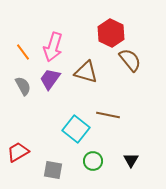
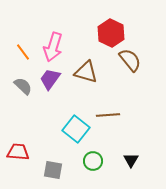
gray semicircle: rotated 18 degrees counterclockwise
brown line: rotated 15 degrees counterclockwise
red trapezoid: rotated 35 degrees clockwise
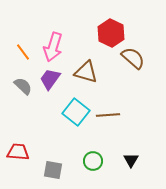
brown semicircle: moved 3 px right, 2 px up; rotated 10 degrees counterclockwise
cyan square: moved 17 px up
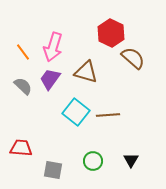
red trapezoid: moved 3 px right, 4 px up
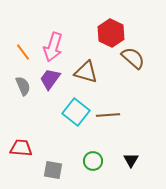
gray semicircle: rotated 24 degrees clockwise
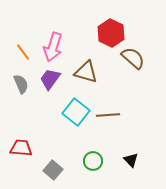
gray semicircle: moved 2 px left, 2 px up
black triangle: rotated 14 degrees counterclockwise
gray square: rotated 30 degrees clockwise
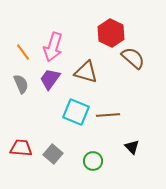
cyan square: rotated 16 degrees counterclockwise
black triangle: moved 1 px right, 13 px up
gray square: moved 16 px up
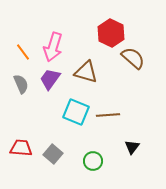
black triangle: rotated 21 degrees clockwise
